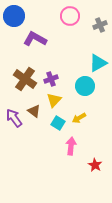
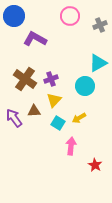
brown triangle: rotated 40 degrees counterclockwise
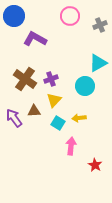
yellow arrow: rotated 24 degrees clockwise
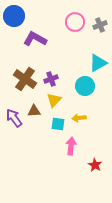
pink circle: moved 5 px right, 6 px down
cyan square: moved 1 px down; rotated 24 degrees counterclockwise
